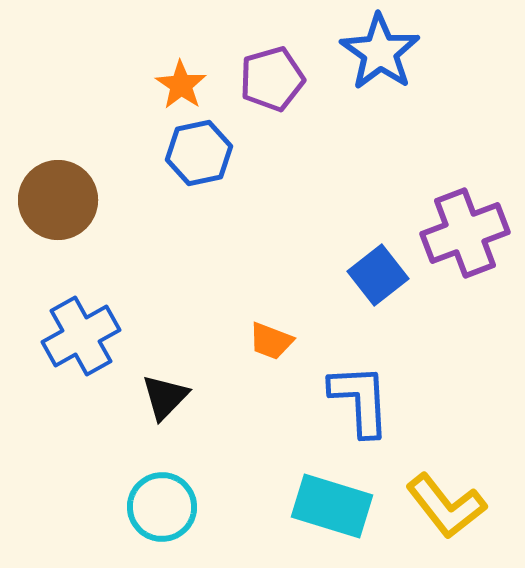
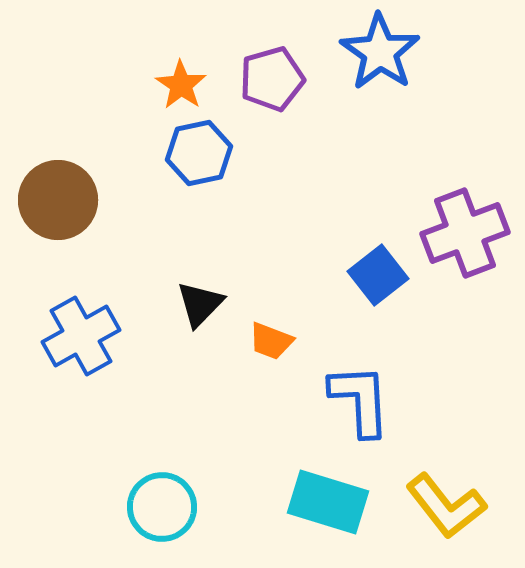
black triangle: moved 35 px right, 93 px up
cyan rectangle: moved 4 px left, 4 px up
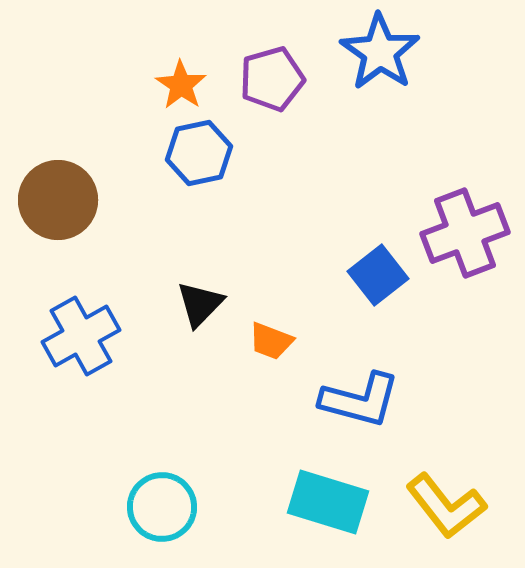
blue L-shape: rotated 108 degrees clockwise
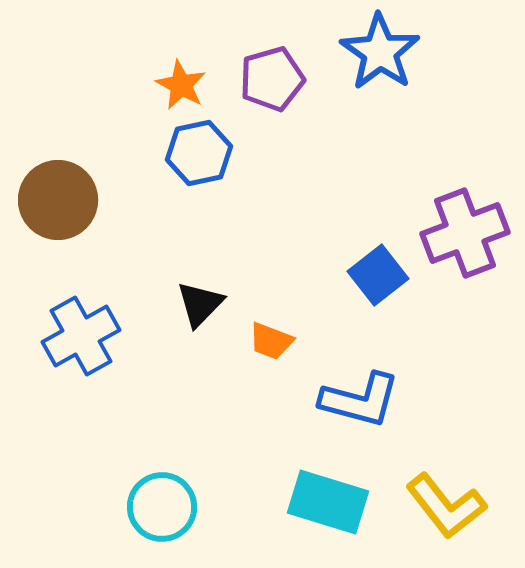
orange star: rotated 6 degrees counterclockwise
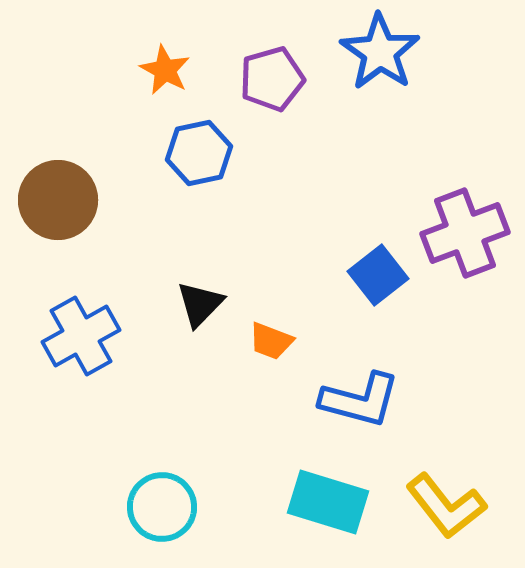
orange star: moved 16 px left, 15 px up
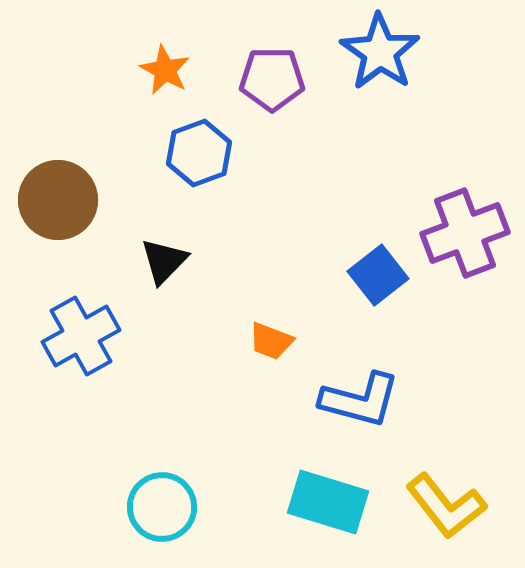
purple pentagon: rotated 16 degrees clockwise
blue hexagon: rotated 8 degrees counterclockwise
black triangle: moved 36 px left, 43 px up
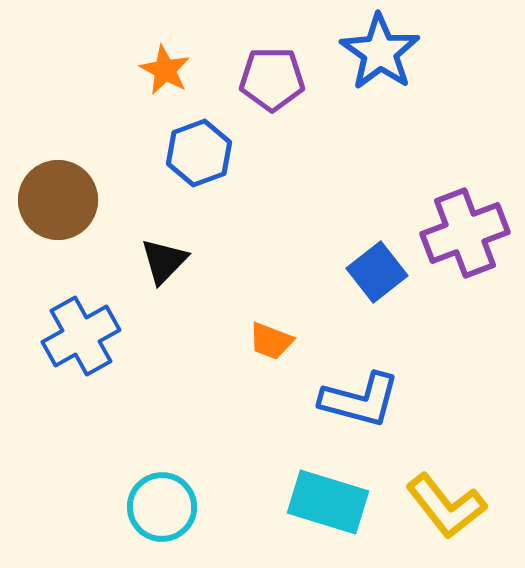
blue square: moved 1 px left, 3 px up
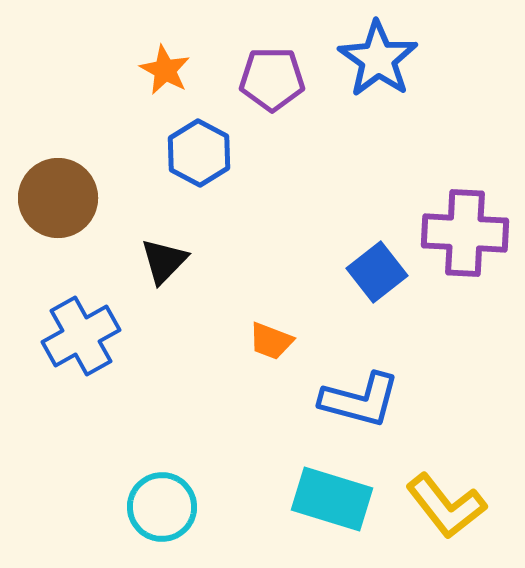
blue star: moved 2 px left, 7 px down
blue hexagon: rotated 12 degrees counterclockwise
brown circle: moved 2 px up
purple cross: rotated 24 degrees clockwise
cyan rectangle: moved 4 px right, 3 px up
